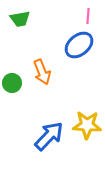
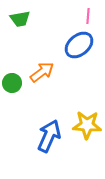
orange arrow: rotated 105 degrees counterclockwise
blue arrow: rotated 20 degrees counterclockwise
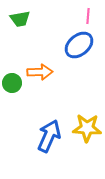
orange arrow: moved 2 px left; rotated 35 degrees clockwise
yellow star: moved 3 px down
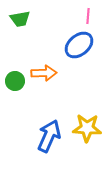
orange arrow: moved 4 px right, 1 px down
green circle: moved 3 px right, 2 px up
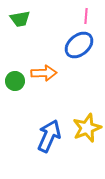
pink line: moved 2 px left
yellow star: rotated 24 degrees counterclockwise
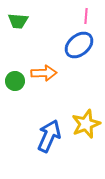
green trapezoid: moved 2 px left, 2 px down; rotated 15 degrees clockwise
yellow star: moved 1 px left, 4 px up
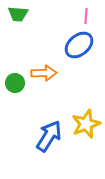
green trapezoid: moved 7 px up
green circle: moved 2 px down
blue arrow: rotated 8 degrees clockwise
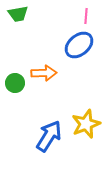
green trapezoid: rotated 15 degrees counterclockwise
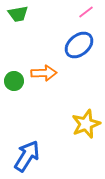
pink line: moved 4 px up; rotated 49 degrees clockwise
green circle: moved 1 px left, 2 px up
blue arrow: moved 22 px left, 20 px down
